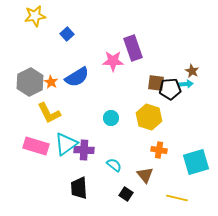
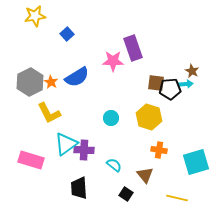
pink rectangle: moved 5 px left, 14 px down
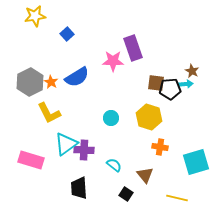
orange cross: moved 1 px right, 3 px up
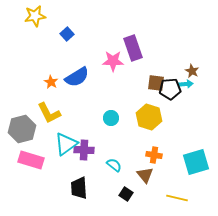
gray hexagon: moved 8 px left, 47 px down; rotated 12 degrees clockwise
orange cross: moved 6 px left, 8 px down
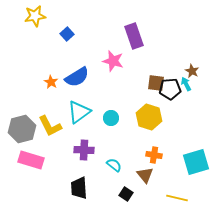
purple rectangle: moved 1 px right, 12 px up
pink star: rotated 15 degrees clockwise
cyan arrow: rotated 112 degrees counterclockwise
yellow L-shape: moved 1 px right, 13 px down
cyan triangle: moved 13 px right, 32 px up
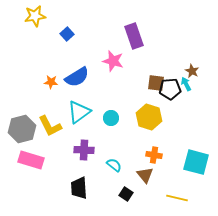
orange star: rotated 24 degrees counterclockwise
cyan square: rotated 32 degrees clockwise
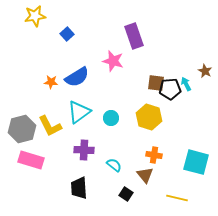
brown star: moved 13 px right
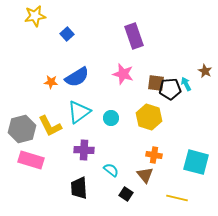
pink star: moved 10 px right, 13 px down
cyan semicircle: moved 3 px left, 5 px down
